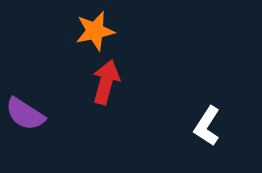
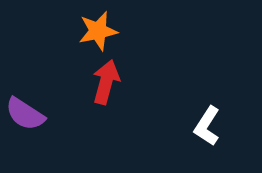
orange star: moved 3 px right
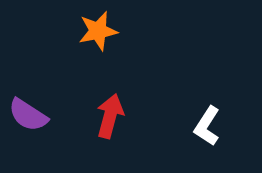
red arrow: moved 4 px right, 34 px down
purple semicircle: moved 3 px right, 1 px down
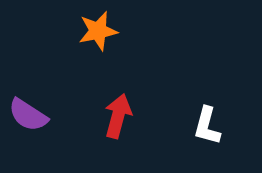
red arrow: moved 8 px right
white L-shape: rotated 18 degrees counterclockwise
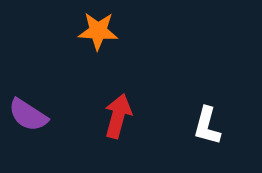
orange star: rotated 15 degrees clockwise
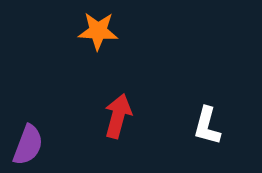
purple semicircle: moved 30 px down; rotated 102 degrees counterclockwise
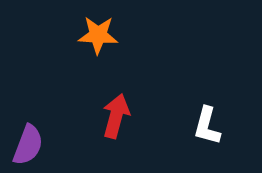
orange star: moved 4 px down
red arrow: moved 2 px left
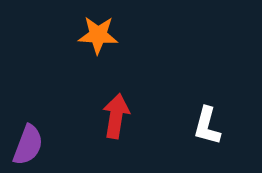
red arrow: rotated 6 degrees counterclockwise
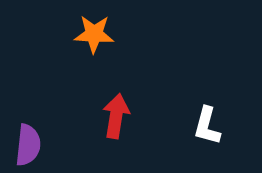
orange star: moved 4 px left, 1 px up
purple semicircle: rotated 15 degrees counterclockwise
